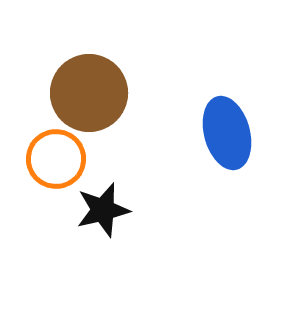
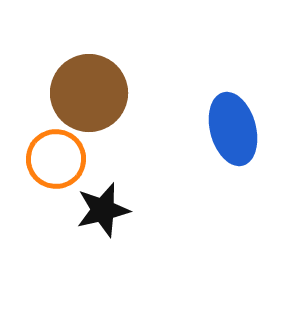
blue ellipse: moved 6 px right, 4 px up
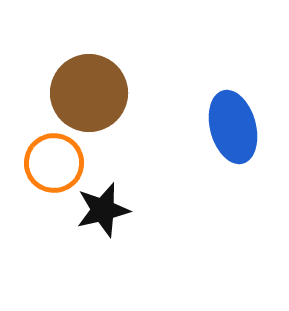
blue ellipse: moved 2 px up
orange circle: moved 2 px left, 4 px down
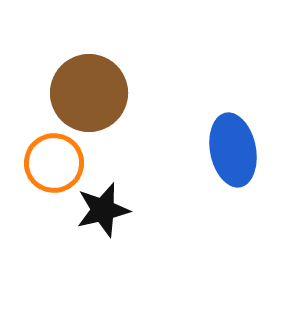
blue ellipse: moved 23 px down; rotated 4 degrees clockwise
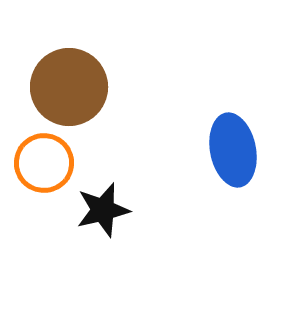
brown circle: moved 20 px left, 6 px up
orange circle: moved 10 px left
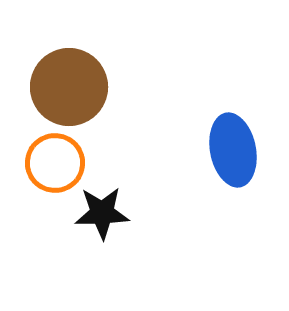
orange circle: moved 11 px right
black star: moved 1 px left, 3 px down; rotated 12 degrees clockwise
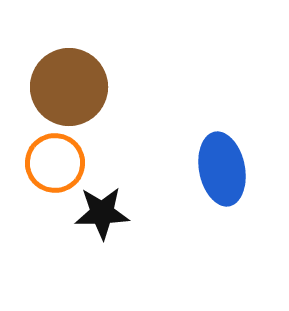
blue ellipse: moved 11 px left, 19 px down
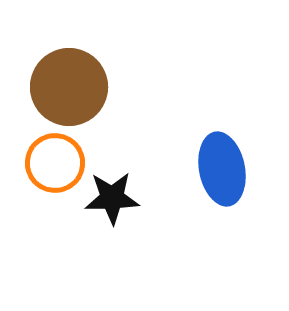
black star: moved 10 px right, 15 px up
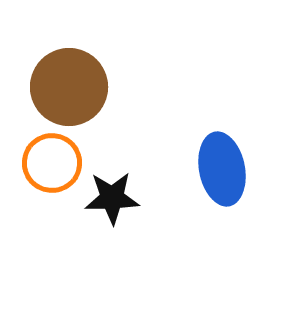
orange circle: moved 3 px left
